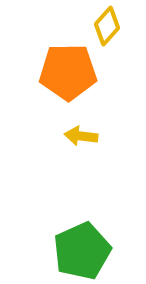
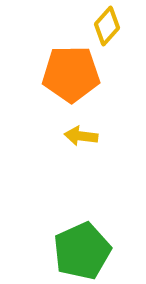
orange pentagon: moved 3 px right, 2 px down
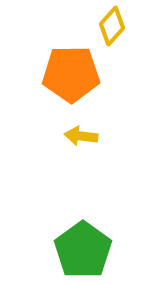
yellow diamond: moved 5 px right
green pentagon: moved 1 px right, 1 px up; rotated 12 degrees counterclockwise
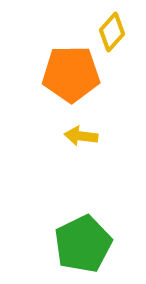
yellow diamond: moved 6 px down
green pentagon: moved 6 px up; rotated 10 degrees clockwise
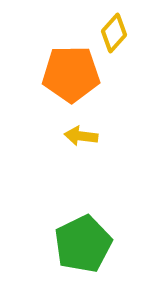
yellow diamond: moved 2 px right, 1 px down
